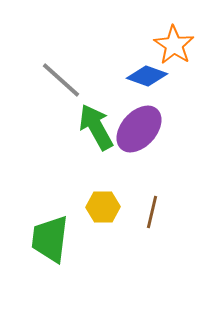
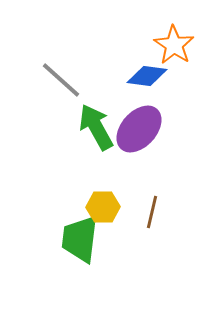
blue diamond: rotated 12 degrees counterclockwise
green trapezoid: moved 30 px right
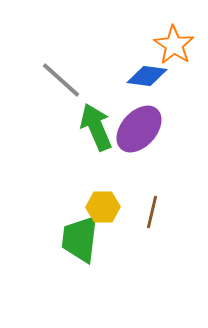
green arrow: rotated 6 degrees clockwise
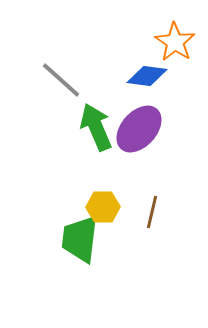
orange star: moved 1 px right, 3 px up
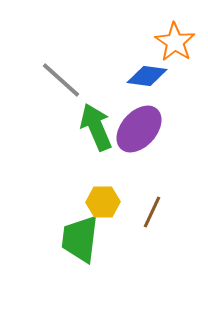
yellow hexagon: moved 5 px up
brown line: rotated 12 degrees clockwise
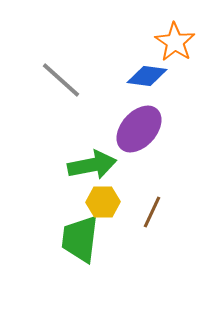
green arrow: moved 4 px left, 38 px down; rotated 102 degrees clockwise
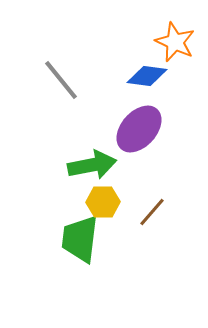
orange star: rotated 9 degrees counterclockwise
gray line: rotated 9 degrees clockwise
brown line: rotated 16 degrees clockwise
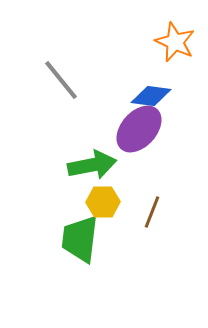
blue diamond: moved 4 px right, 20 px down
brown line: rotated 20 degrees counterclockwise
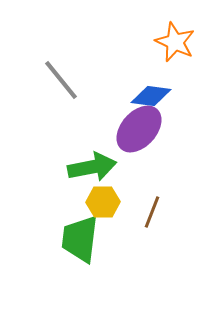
green arrow: moved 2 px down
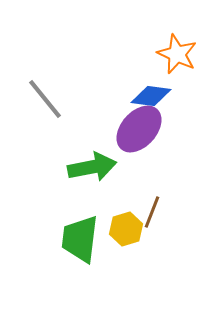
orange star: moved 2 px right, 12 px down
gray line: moved 16 px left, 19 px down
yellow hexagon: moved 23 px right, 27 px down; rotated 16 degrees counterclockwise
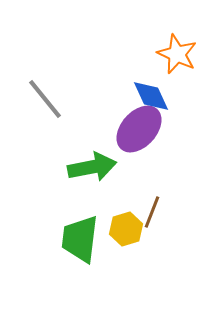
blue diamond: rotated 57 degrees clockwise
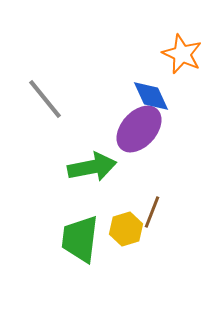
orange star: moved 5 px right
